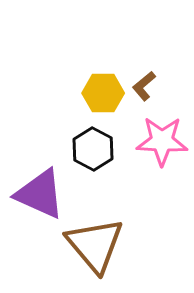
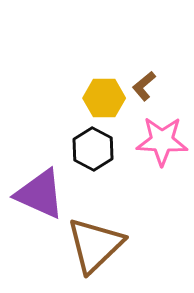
yellow hexagon: moved 1 px right, 5 px down
brown triangle: rotated 26 degrees clockwise
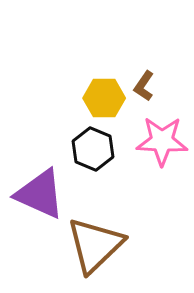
brown L-shape: rotated 16 degrees counterclockwise
black hexagon: rotated 6 degrees counterclockwise
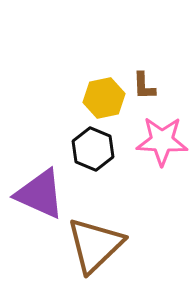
brown L-shape: rotated 36 degrees counterclockwise
yellow hexagon: rotated 12 degrees counterclockwise
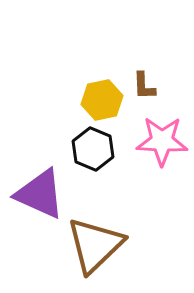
yellow hexagon: moved 2 px left, 2 px down
